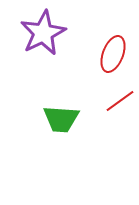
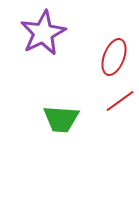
red ellipse: moved 1 px right, 3 px down
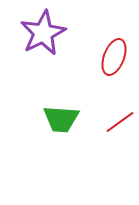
red line: moved 21 px down
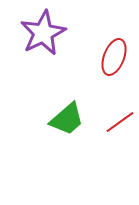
green trapezoid: moved 6 px right; rotated 45 degrees counterclockwise
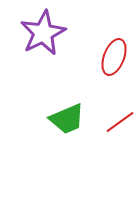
green trapezoid: rotated 18 degrees clockwise
